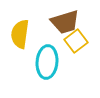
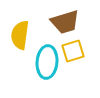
yellow semicircle: moved 1 px down
yellow square: moved 3 px left, 10 px down; rotated 20 degrees clockwise
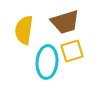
yellow semicircle: moved 4 px right, 5 px up
yellow square: moved 1 px left
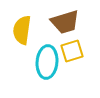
yellow semicircle: moved 2 px left
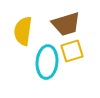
brown trapezoid: moved 1 px right, 2 px down
yellow semicircle: moved 1 px right, 1 px down
